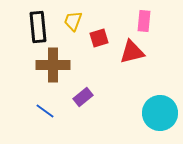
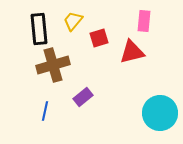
yellow trapezoid: rotated 20 degrees clockwise
black rectangle: moved 1 px right, 2 px down
brown cross: rotated 16 degrees counterclockwise
blue line: rotated 66 degrees clockwise
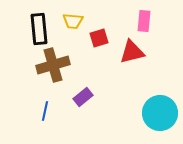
yellow trapezoid: rotated 125 degrees counterclockwise
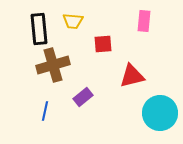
red square: moved 4 px right, 6 px down; rotated 12 degrees clockwise
red triangle: moved 24 px down
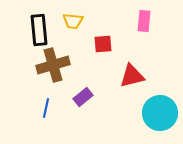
black rectangle: moved 1 px down
blue line: moved 1 px right, 3 px up
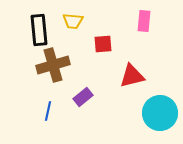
blue line: moved 2 px right, 3 px down
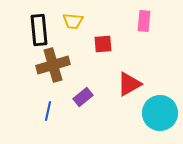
red triangle: moved 3 px left, 8 px down; rotated 16 degrees counterclockwise
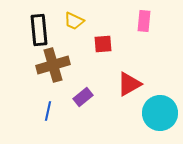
yellow trapezoid: moved 1 px right; rotated 20 degrees clockwise
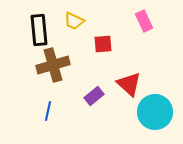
pink rectangle: rotated 30 degrees counterclockwise
red triangle: rotated 48 degrees counterclockwise
purple rectangle: moved 11 px right, 1 px up
cyan circle: moved 5 px left, 1 px up
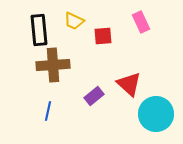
pink rectangle: moved 3 px left, 1 px down
red square: moved 8 px up
brown cross: rotated 12 degrees clockwise
cyan circle: moved 1 px right, 2 px down
